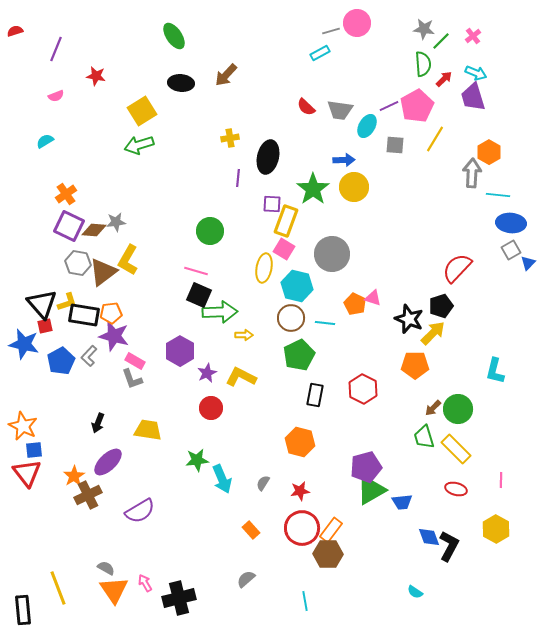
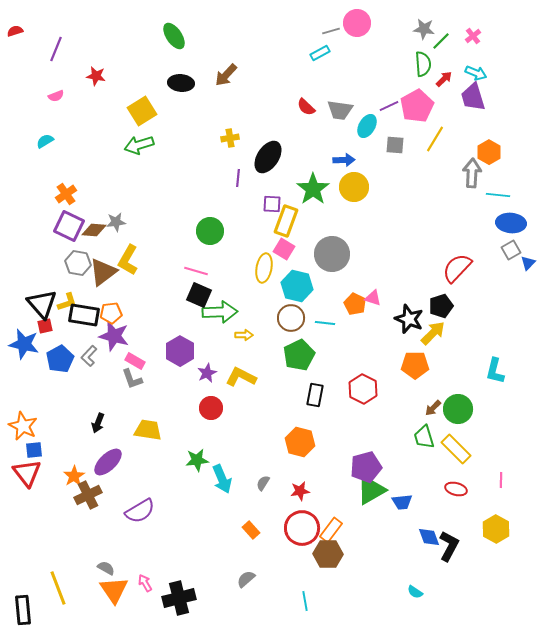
black ellipse at (268, 157): rotated 20 degrees clockwise
blue pentagon at (61, 361): moved 1 px left, 2 px up
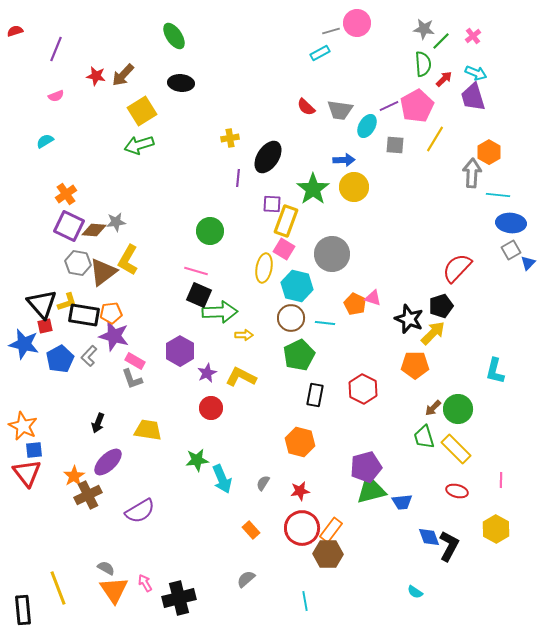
brown arrow at (226, 75): moved 103 px left
red ellipse at (456, 489): moved 1 px right, 2 px down
green triangle at (371, 490): rotated 16 degrees clockwise
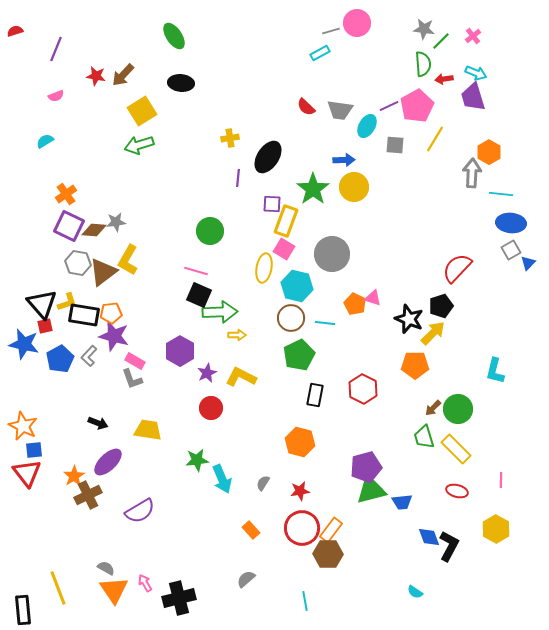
red arrow at (444, 79): rotated 144 degrees counterclockwise
cyan line at (498, 195): moved 3 px right, 1 px up
yellow arrow at (244, 335): moved 7 px left
black arrow at (98, 423): rotated 90 degrees counterclockwise
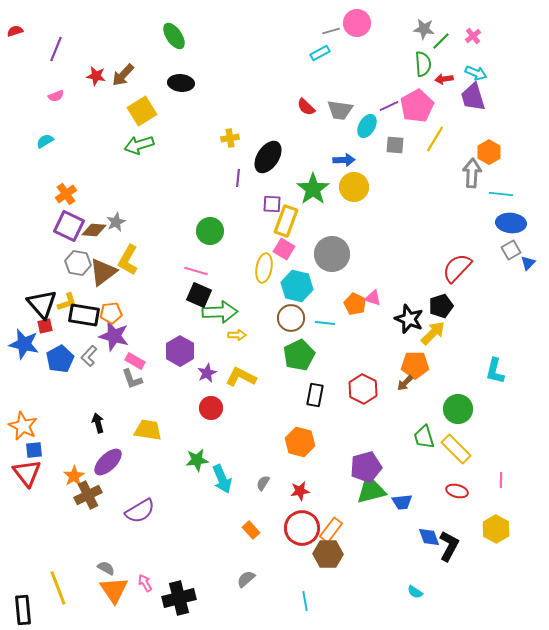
gray star at (116, 222): rotated 18 degrees counterclockwise
brown arrow at (433, 408): moved 28 px left, 25 px up
black arrow at (98, 423): rotated 126 degrees counterclockwise
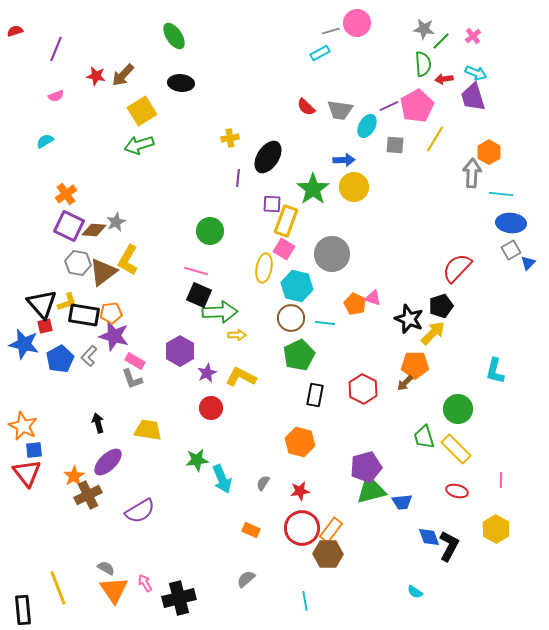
orange rectangle at (251, 530): rotated 24 degrees counterclockwise
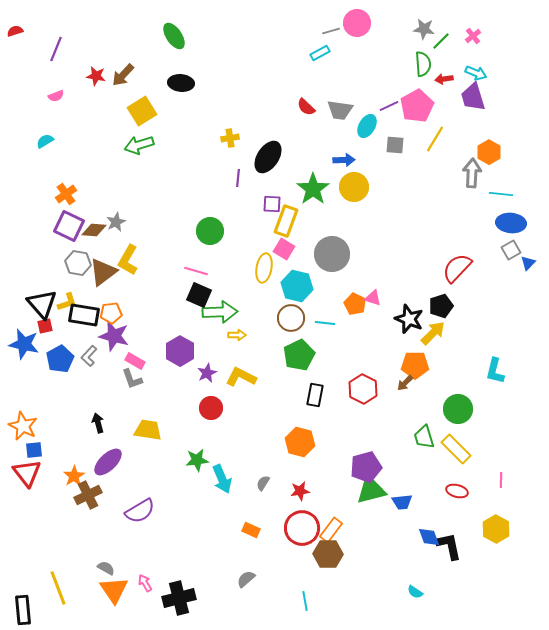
black L-shape at (449, 546): rotated 40 degrees counterclockwise
